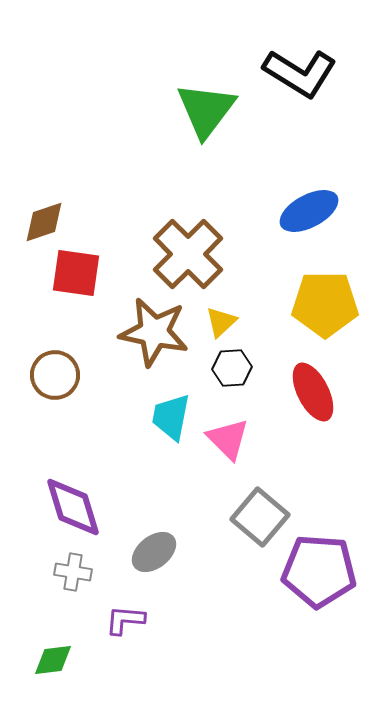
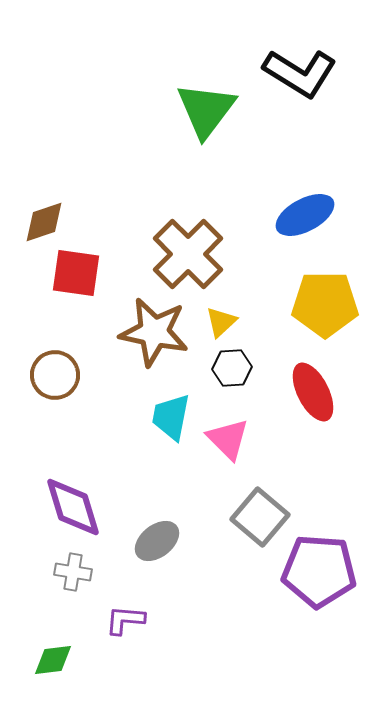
blue ellipse: moved 4 px left, 4 px down
gray ellipse: moved 3 px right, 11 px up
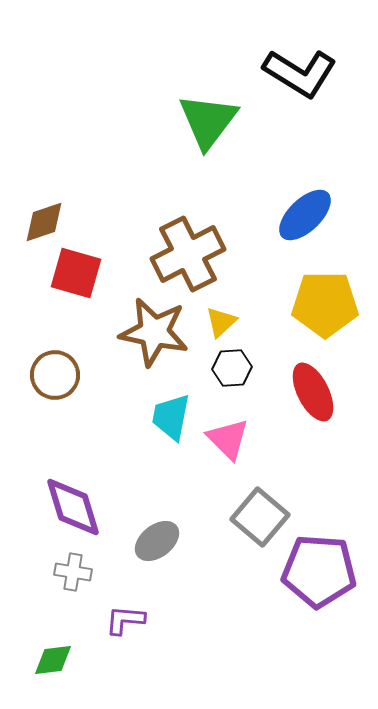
green triangle: moved 2 px right, 11 px down
blue ellipse: rotated 16 degrees counterclockwise
brown cross: rotated 18 degrees clockwise
red square: rotated 8 degrees clockwise
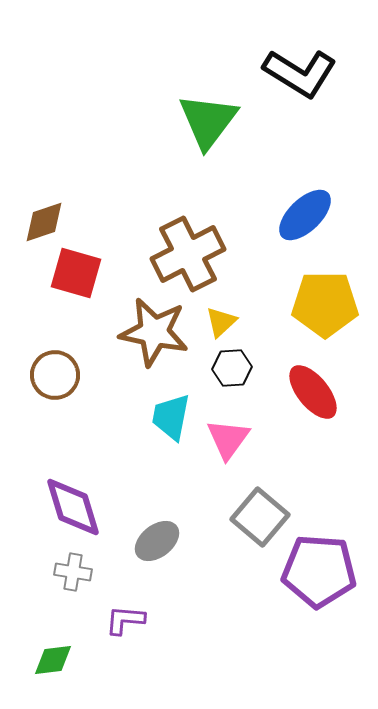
red ellipse: rotated 12 degrees counterclockwise
pink triangle: rotated 21 degrees clockwise
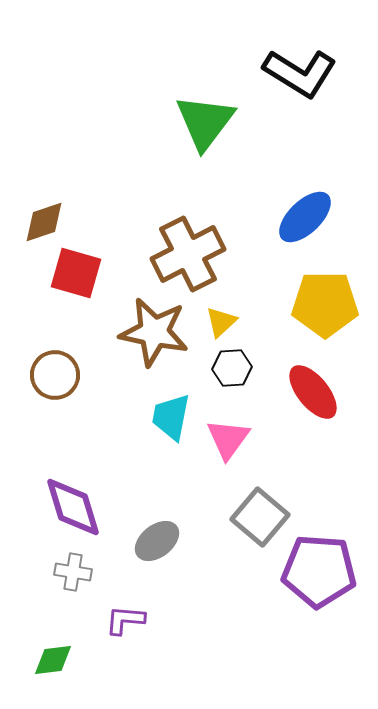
green triangle: moved 3 px left, 1 px down
blue ellipse: moved 2 px down
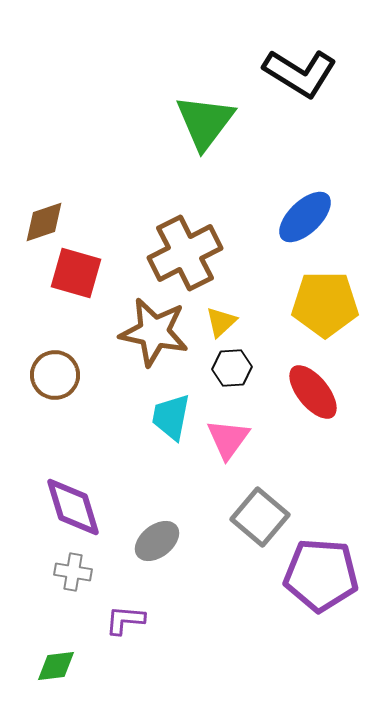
brown cross: moved 3 px left, 1 px up
purple pentagon: moved 2 px right, 4 px down
green diamond: moved 3 px right, 6 px down
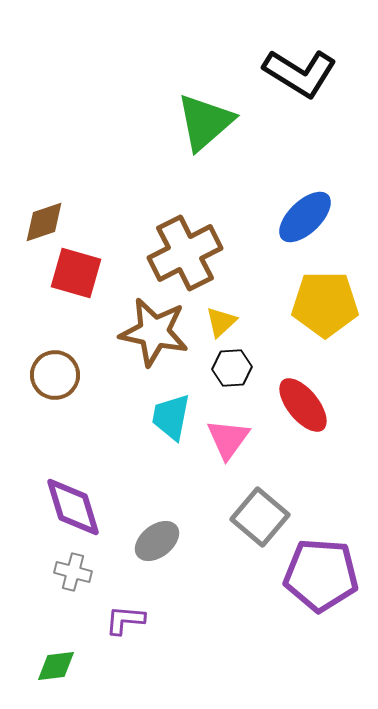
green triangle: rotated 12 degrees clockwise
red ellipse: moved 10 px left, 13 px down
gray cross: rotated 6 degrees clockwise
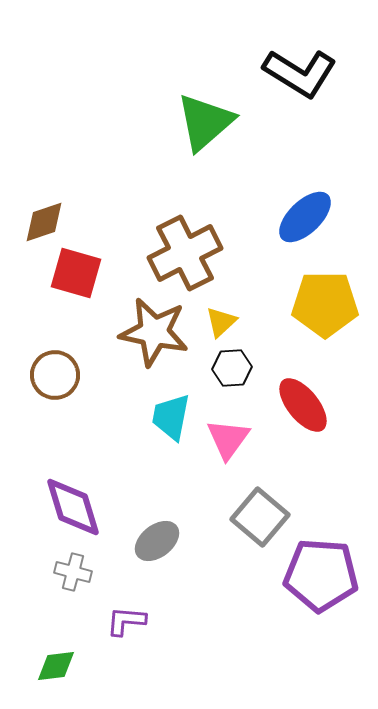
purple L-shape: moved 1 px right, 1 px down
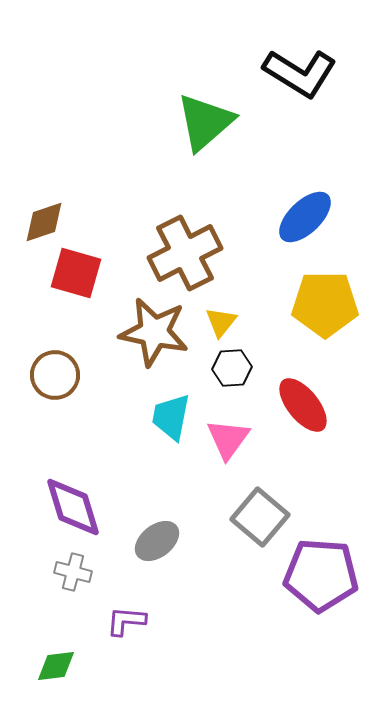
yellow triangle: rotated 8 degrees counterclockwise
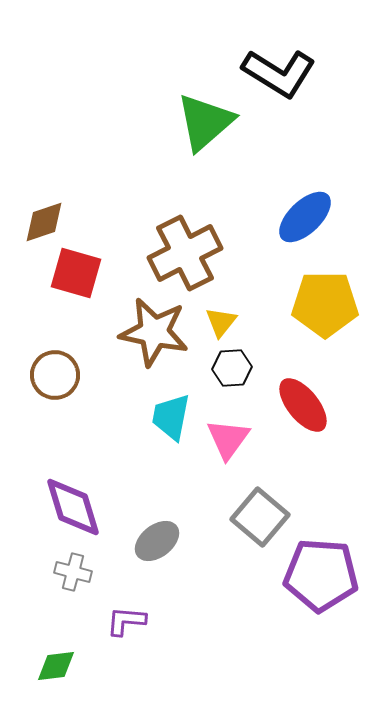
black L-shape: moved 21 px left
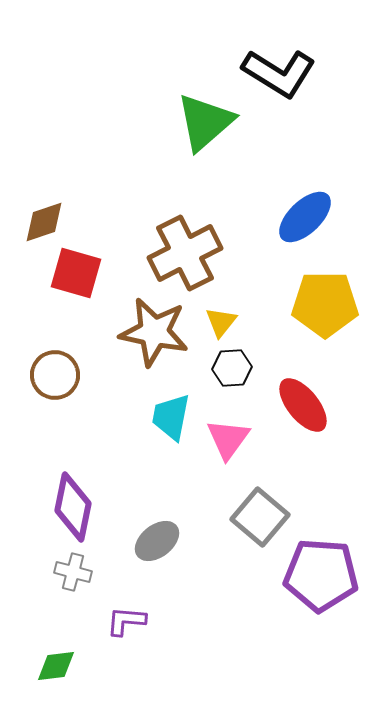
purple diamond: rotated 28 degrees clockwise
